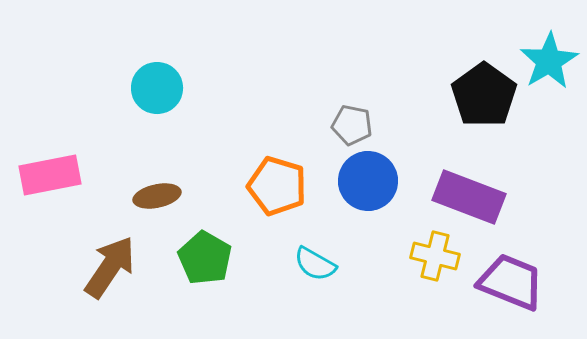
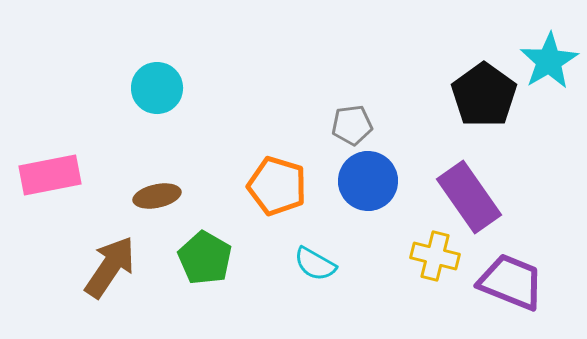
gray pentagon: rotated 18 degrees counterclockwise
purple rectangle: rotated 34 degrees clockwise
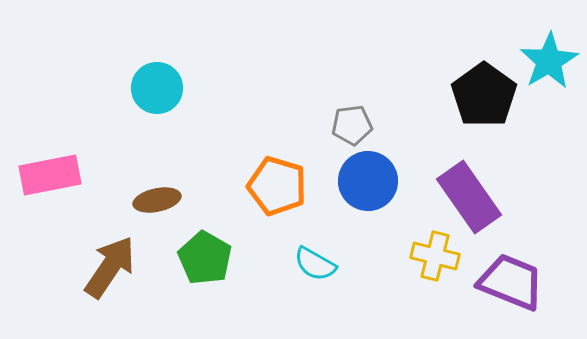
brown ellipse: moved 4 px down
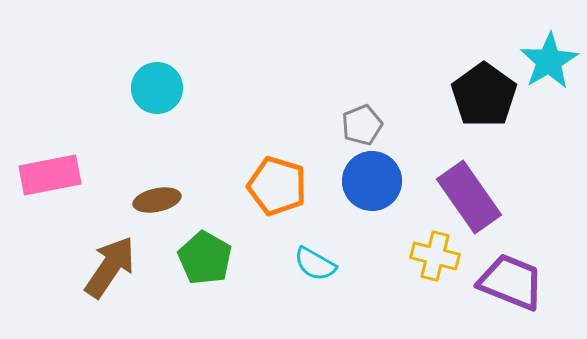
gray pentagon: moved 10 px right; rotated 15 degrees counterclockwise
blue circle: moved 4 px right
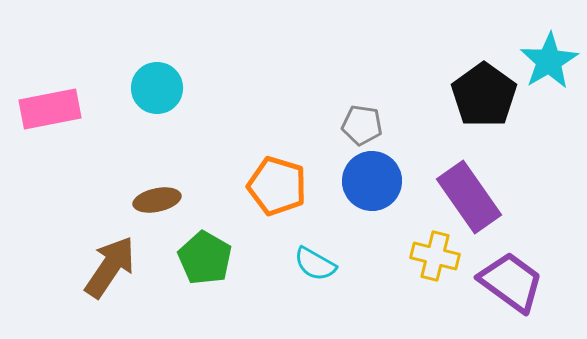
gray pentagon: rotated 30 degrees clockwise
pink rectangle: moved 66 px up
purple trapezoid: rotated 14 degrees clockwise
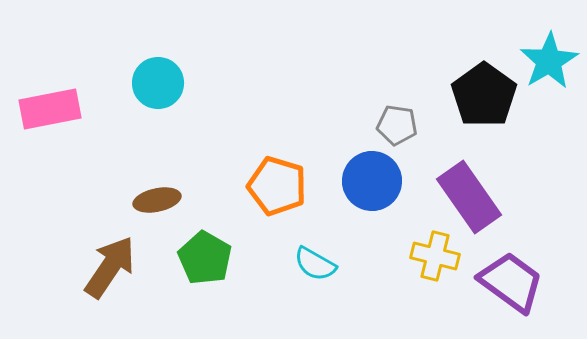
cyan circle: moved 1 px right, 5 px up
gray pentagon: moved 35 px right
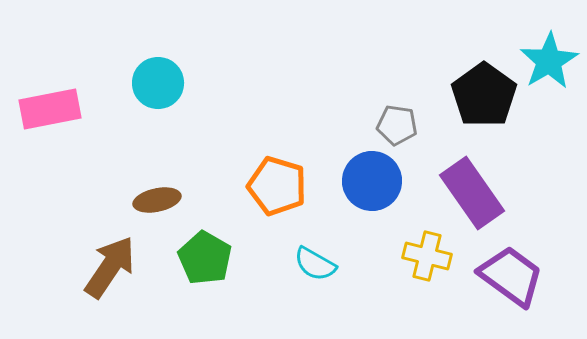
purple rectangle: moved 3 px right, 4 px up
yellow cross: moved 8 px left
purple trapezoid: moved 6 px up
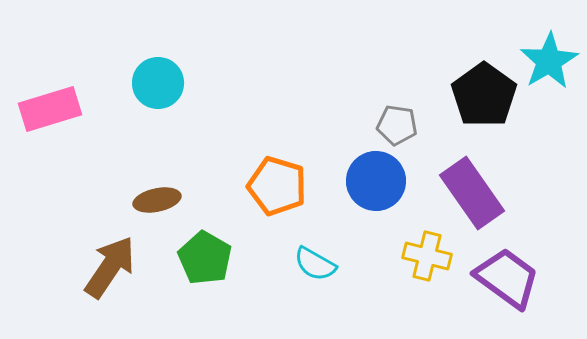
pink rectangle: rotated 6 degrees counterclockwise
blue circle: moved 4 px right
purple trapezoid: moved 4 px left, 2 px down
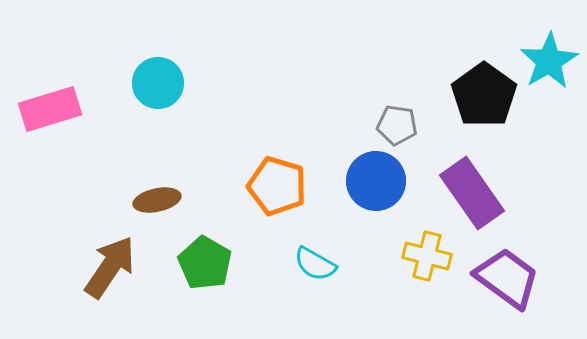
green pentagon: moved 5 px down
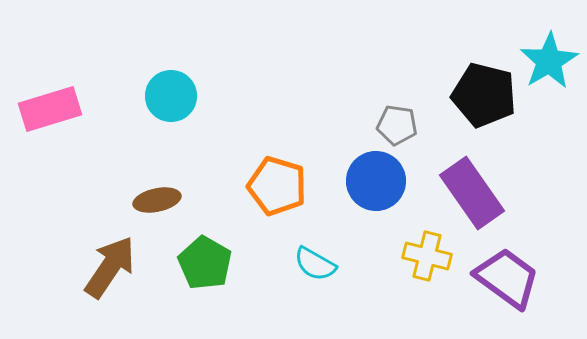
cyan circle: moved 13 px right, 13 px down
black pentagon: rotated 22 degrees counterclockwise
